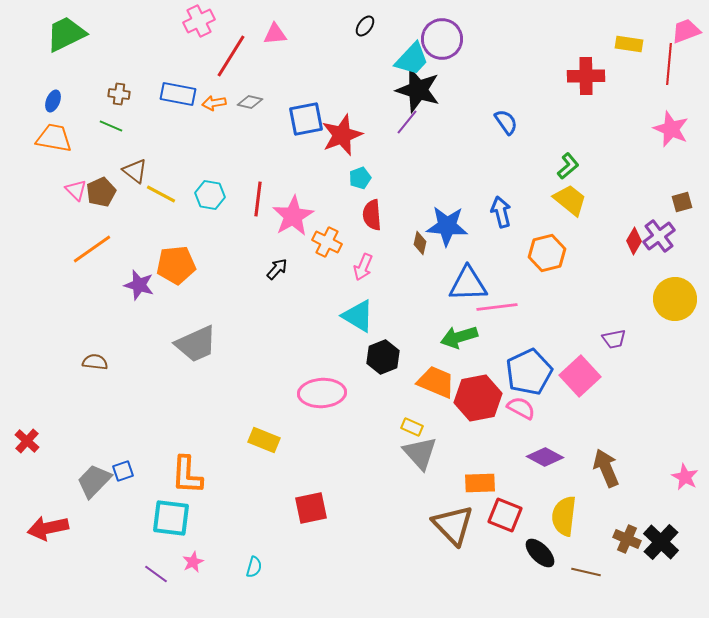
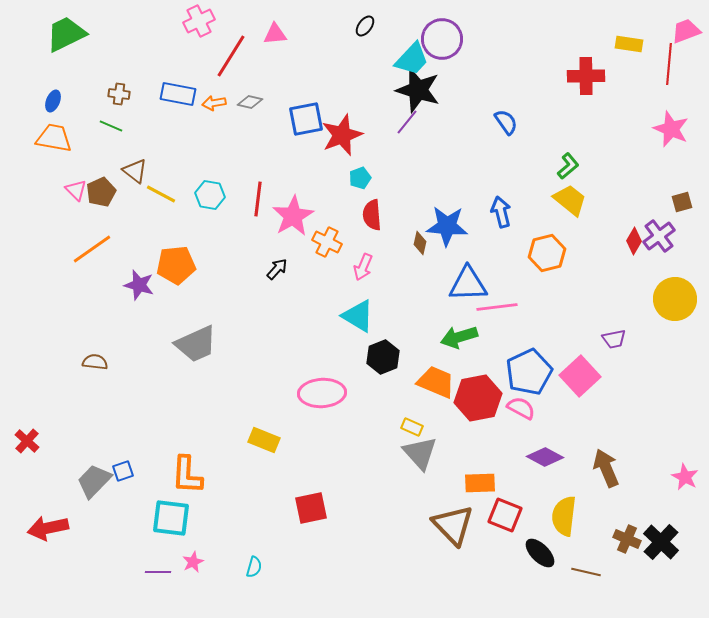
purple line at (156, 574): moved 2 px right, 2 px up; rotated 35 degrees counterclockwise
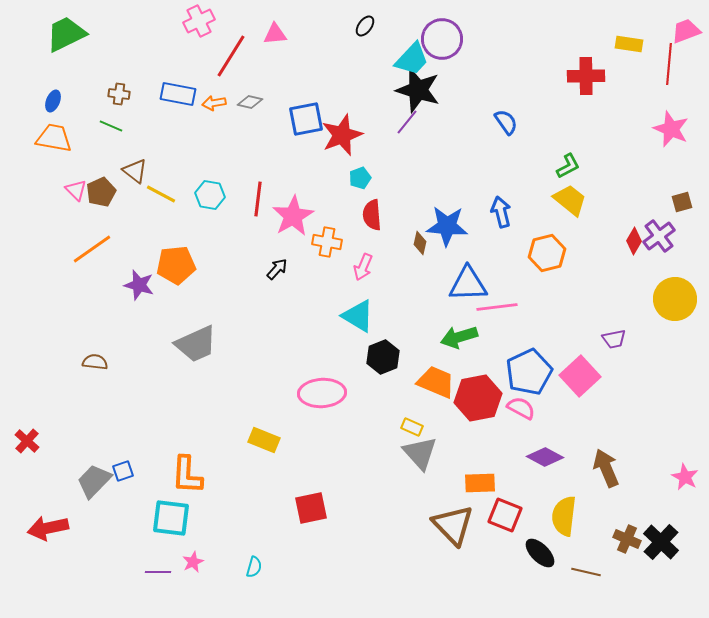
green L-shape at (568, 166): rotated 12 degrees clockwise
orange cross at (327, 242): rotated 16 degrees counterclockwise
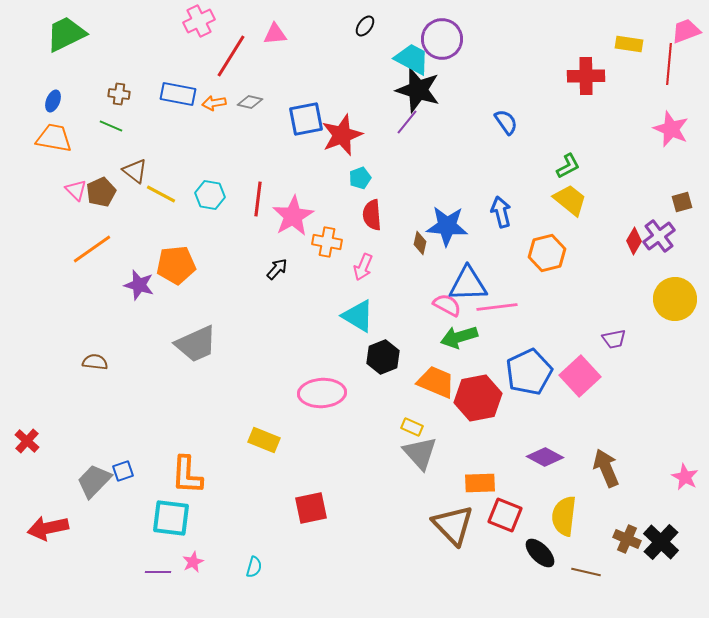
cyan trapezoid at (412, 59): rotated 105 degrees counterclockwise
pink semicircle at (521, 408): moved 74 px left, 103 px up
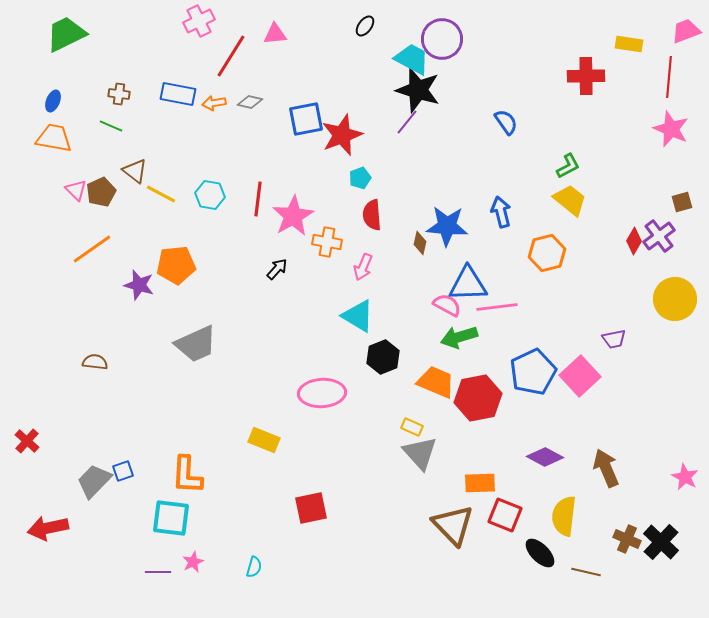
red line at (669, 64): moved 13 px down
blue pentagon at (529, 372): moved 4 px right
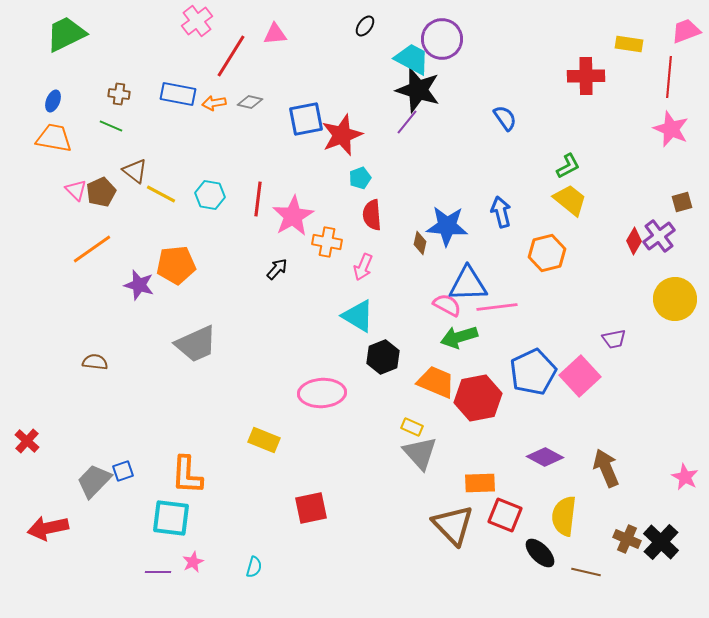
pink cross at (199, 21): moved 2 px left; rotated 12 degrees counterclockwise
blue semicircle at (506, 122): moved 1 px left, 4 px up
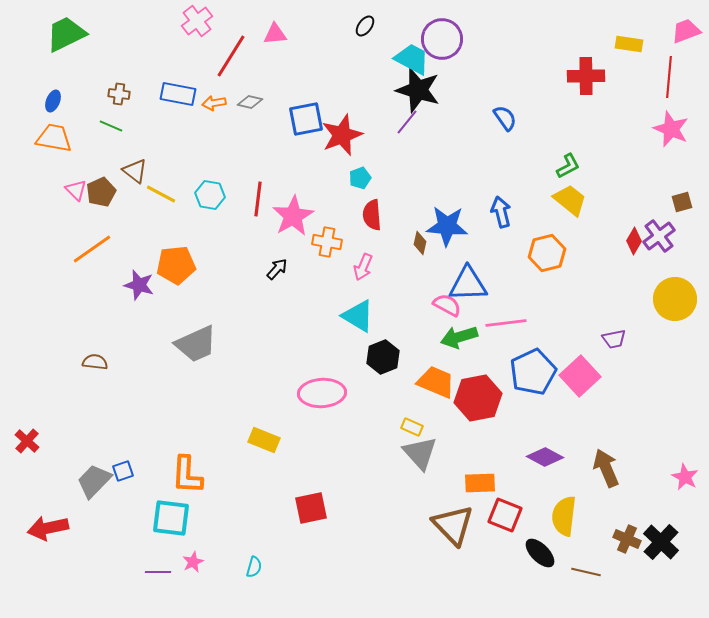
pink line at (497, 307): moved 9 px right, 16 px down
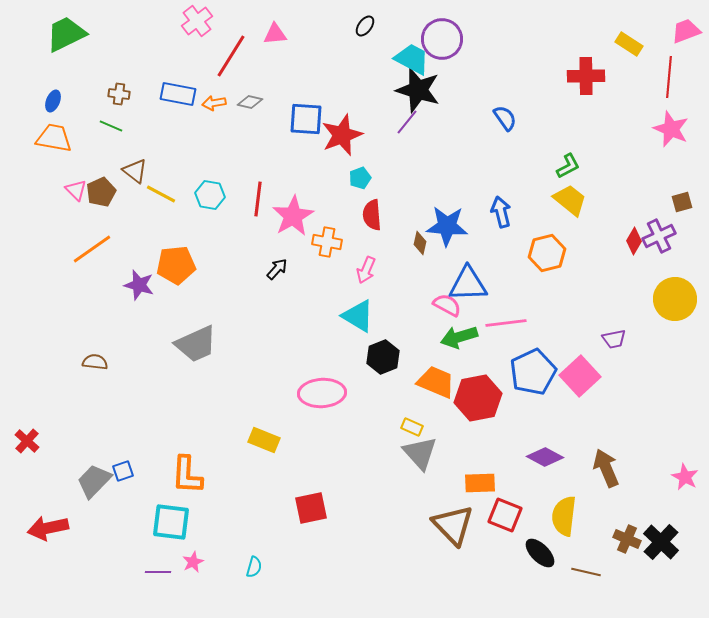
yellow rectangle at (629, 44): rotated 24 degrees clockwise
blue square at (306, 119): rotated 15 degrees clockwise
purple cross at (659, 236): rotated 12 degrees clockwise
pink arrow at (363, 267): moved 3 px right, 3 px down
cyan square at (171, 518): moved 4 px down
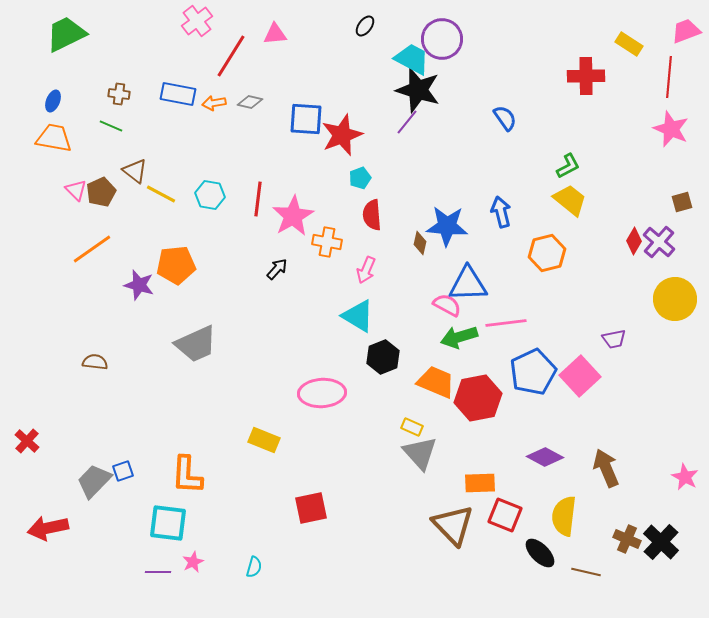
purple cross at (659, 236): moved 6 px down; rotated 24 degrees counterclockwise
cyan square at (171, 522): moved 3 px left, 1 px down
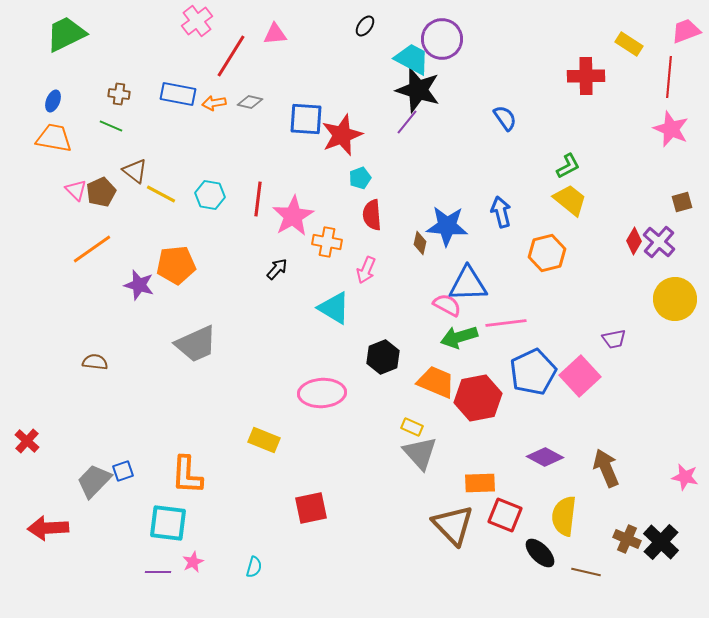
cyan triangle at (358, 316): moved 24 px left, 8 px up
pink star at (685, 477): rotated 16 degrees counterclockwise
red arrow at (48, 528): rotated 9 degrees clockwise
